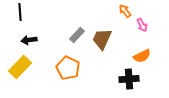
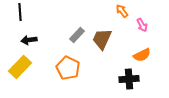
orange arrow: moved 3 px left
orange semicircle: moved 1 px up
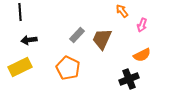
pink arrow: rotated 48 degrees clockwise
yellow rectangle: rotated 20 degrees clockwise
black cross: rotated 18 degrees counterclockwise
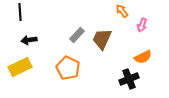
orange semicircle: moved 1 px right, 2 px down
